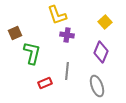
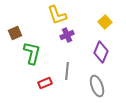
purple cross: rotated 32 degrees counterclockwise
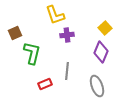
yellow L-shape: moved 2 px left
yellow square: moved 6 px down
purple cross: rotated 16 degrees clockwise
red rectangle: moved 1 px down
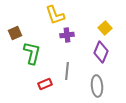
gray ellipse: rotated 15 degrees clockwise
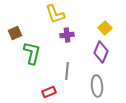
yellow L-shape: moved 1 px up
red rectangle: moved 4 px right, 8 px down
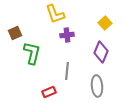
yellow square: moved 5 px up
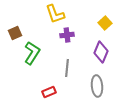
green L-shape: rotated 20 degrees clockwise
gray line: moved 3 px up
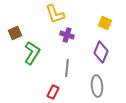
yellow square: rotated 24 degrees counterclockwise
purple cross: rotated 24 degrees clockwise
red rectangle: moved 4 px right; rotated 40 degrees counterclockwise
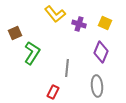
yellow L-shape: rotated 20 degrees counterclockwise
purple cross: moved 12 px right, 11 px up
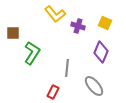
purple cross: moved 1 px left, 2 px down
brown square: moved 2 px left; rotated 24 degrees clockwise
gray ellipse: moved 3 px left; rotated 35 degrees counterclockwise
